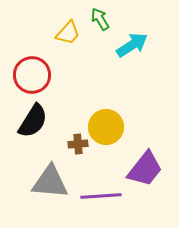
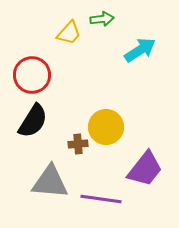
green arrow: moved 2 px right; rotated 115 degrees clockwise
yellow trapezoid: moved 1 px right
cyan arrow: moved 8 px right, 5 px down
purple line: moved 3 px down; rotated 12 degrees clockwise
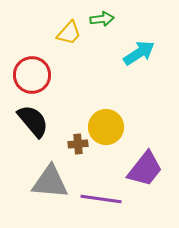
cyan arrow: moved 1 px left, 3 px down
black semicircle: rotated 72 degrees counterclockwise
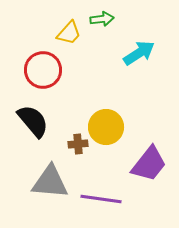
red circle: moved 11 px right, 5 px up
purple trapezoid: moved 4 px right, 5 px up
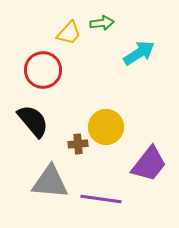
green arrow: moved 4 px down
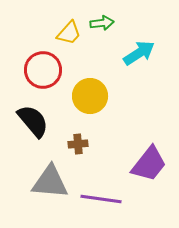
yellow circle: moved 16 px left, 31 px up
